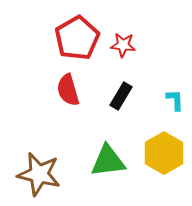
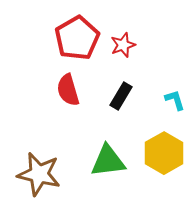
red star: rotated 25 degrees counterclockwise
cyan L-shape: rotated 15 degrees counterclockwise
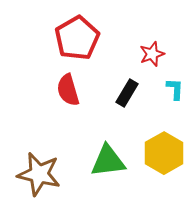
red star: moved 29 px right, 9 px down
black rectangle: moved 6 px right, 3 px up
cyan L-shape: moved 11 px up; rotated 20 degrees clockwise
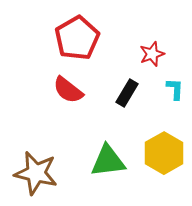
red semicircle: rotated 36 degrees counterclockwise
brown star: moved 3 px left, 1 px up
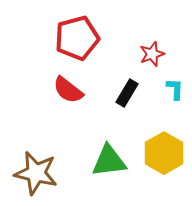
red pentagon: rotated 15 degrees clockwise
green triangle: moved 1 px right
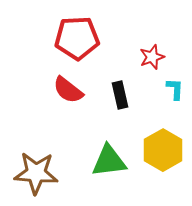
red pentagon: rotated 12 degrees clockwise
red star: moved 3 px down
black rectangle: moved 7 px left, 2 px down; rotated 44 degrees counterclockwise
yellow hexagon: moved 1 px left, 3 px up
brown star: rotated 9 degrees counterclockwise
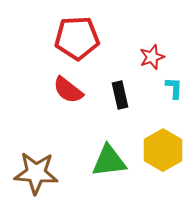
cyan L-shape: moved 1 px left, 1 px up
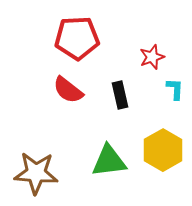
cyan L-shape: moved 1 px right, 1 px down
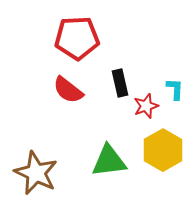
red star: moved 6 px left, 49 px down
black rectangle: moved 12 px up
brown star: rotated 21 degrees clockwise
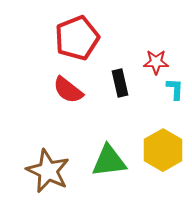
red pentagon: rotated 18 degrees counterclockwise
red star: moved 10 px right, 44 px up; rotated 20 degrees clockwise
brown star: moved 12 px right, 2 px up
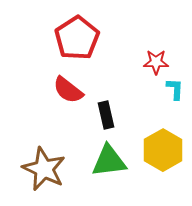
red pentagon: rotated 12 degrees counterclockwise
black rectangle: moved 14 px left, 32 px down
brown star: moved 4 px left, 2 px up
